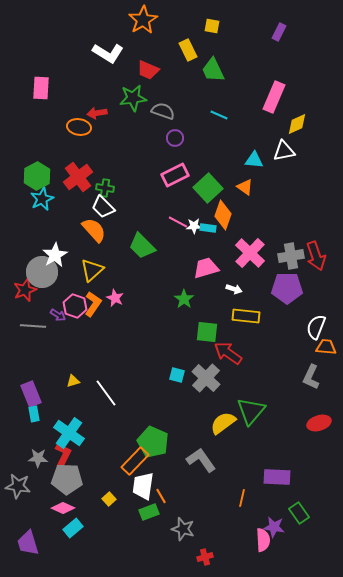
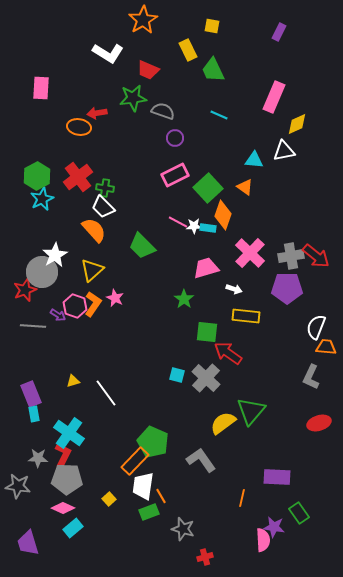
red arrow at (316, 256): rotated 32 degrees counterclockwise
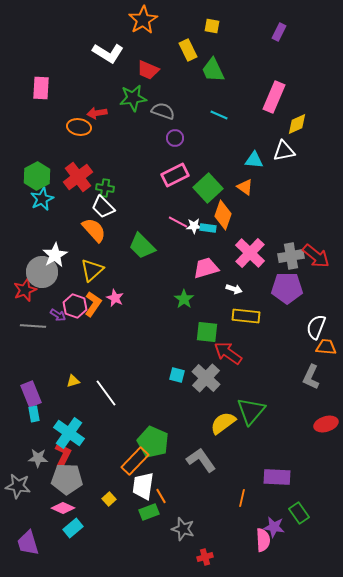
red ellipse at (319, 423): moved 7 px right, 1 px down
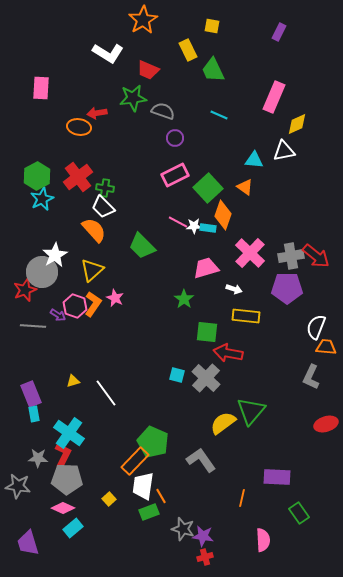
red arrow at (228, 353): rotated 24 degrees counterclockwise
purple star at (274, 527): moved 71 px left, 9 px down
